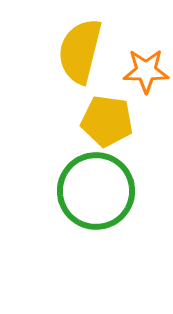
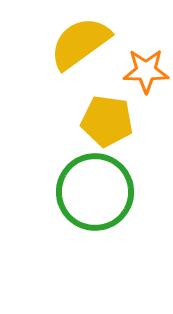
yellow semicircle: moved 8 px up; rotated 40 degrees clockwise
green circle: moved 1 px left, 1 px down
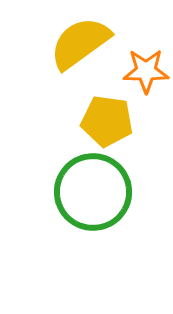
green circle: moved 2 px left
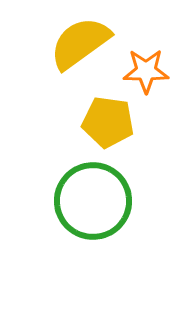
yellow pentagon: moved 1 px right, 1 px down
green circle: moved 9 px down
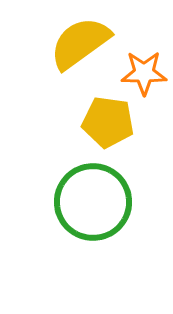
orange star: moved 2 px left, 2 px down
green circle: moved 1 px down
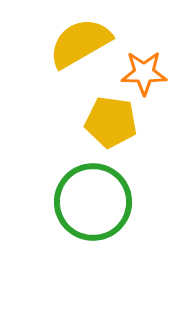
yellow semicircle: rotated 6 degrees clockwise
yellow pentagon: moved 3 px right
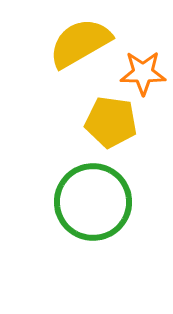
orange star: moved 1 px left
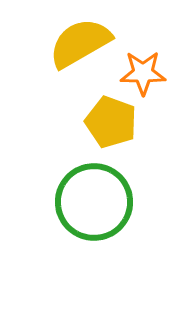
yellow pentagon: rotated 12 degrees clockwise
green circle: moved 1 px right
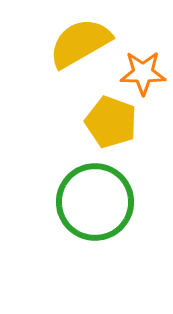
green circle: moved 1 px right
